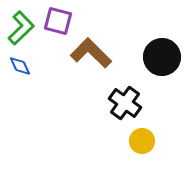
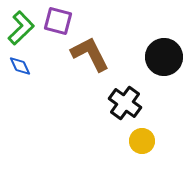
brown L-shape: moved 1 px left, 1 px down; rotated 18 degrees clockwise
black circle: moved 2 px right
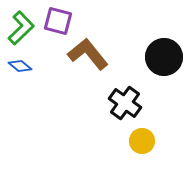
brown L-shape: moved 2 px left; rotated 12 degrees counterclockwise
blue diamond: rotated 25 degrees counterclockwise
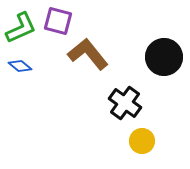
green L-shape: rotated 20 degrees clockwise
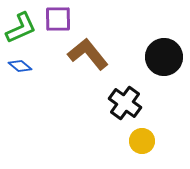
purple square: moved 2 px up; rotated 16 degrees counterclockwise
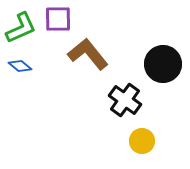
black circle: moved 1 px left, 7 px down
black cross: moved 3 px up
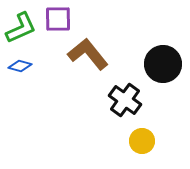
blue diamond: rotated 25 degrees counterclockwise
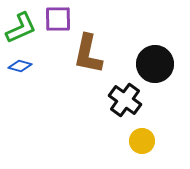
brown L-shape: rotated 129 degrees counterclockwise
black circle: moved 8 px left
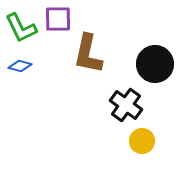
green L-shape: rotated 88 degrees clockwise
black cross: moved 1 px right, 5 px down
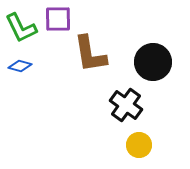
brown L-shape: moved 2 px right; rotated 21 degrees counterclockwise
black circle: moved 2 px left, 2 px up
yellow circle: moved 3 px left, 4 px down
